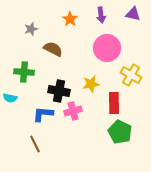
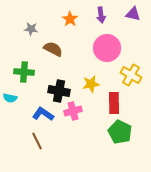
gray star: rotated 24 degrees clockwise
blue L-shape: rotated 30 degrees clockwise
brown line: moved 2 px right, 3 px up
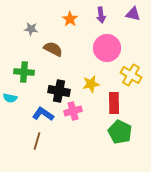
brown line: rotated 42 degrees clockwise
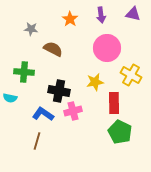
yellow star: moved 4 px right, 2 px up
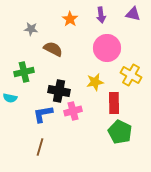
green cross: rotated 18 degrees counterclockwise
blue L-shape: rotated 45 degrees counterclockwise
brown line: moved 3 px right, 6 px down
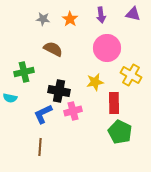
gray star: moved 12 px right, 10 px up
blue L-shape: rotated 15 degrees counterclockwise
brown line: rotated 12 degrees counterclockwise
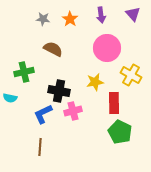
purple triangle: rotated 35 degrees clockwise
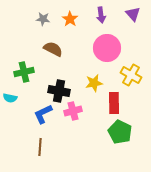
yellow star: moved 1 px left, 1 px down
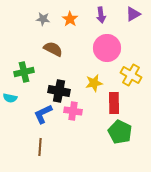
purple triangle: rotated 42 degrees clockwise
pink cross: rotated 24 degrees clockwise
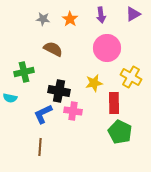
yellow cross: moved 2 px down
